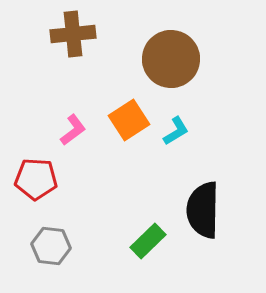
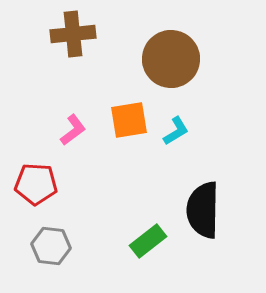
orange square: rotated 24 degrees clockwise
red pentagon: moved 5 px down
green rectangle: rotated 6 degrees clockwise
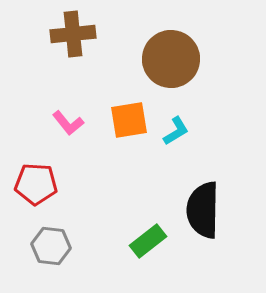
pink L-shape: moved 5 px left, 7 px up; rotated 88 degrees clockwise
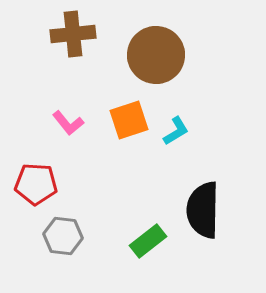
brown circle: moved 15 px left, 4 px up
orange square: rotated 9 degrees counterclockwise
gray hexagon: moved 12 px right, 10 px up
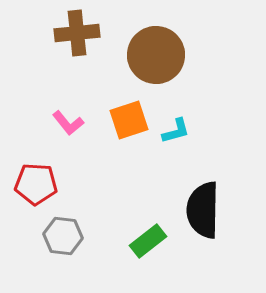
brown cross: moved 4 px right, 1 px up
cyan L-shape: rotated 16 degrees clockwise
